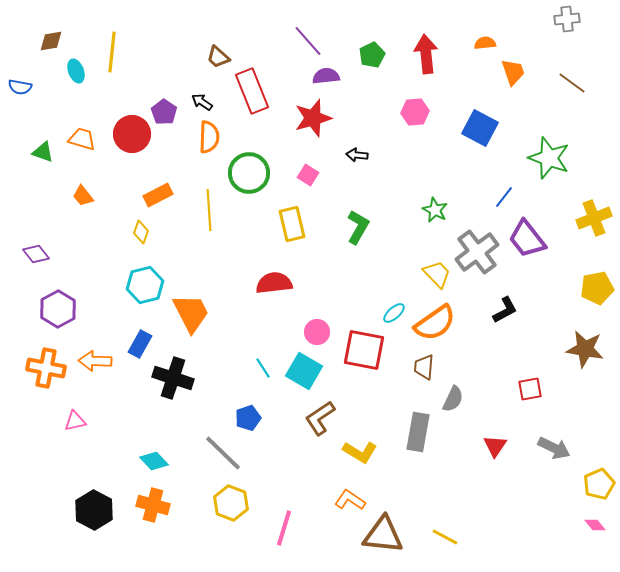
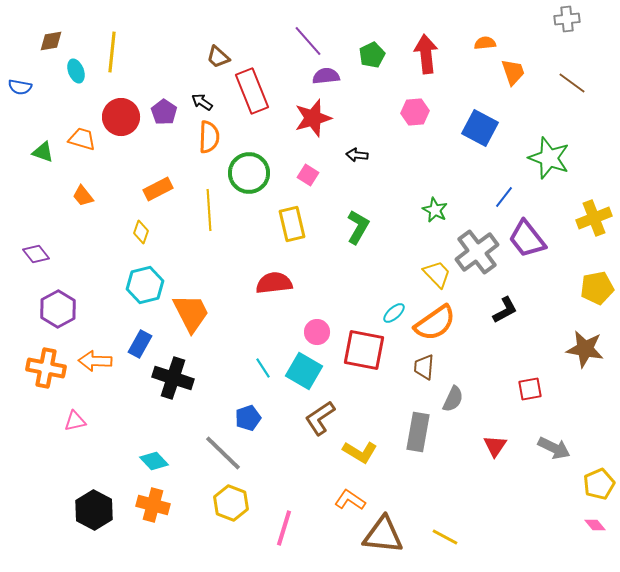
red circle at (132, 134): moved 11 px left, 17 px up
orange rectangle at (158, 195): moved 6 px up
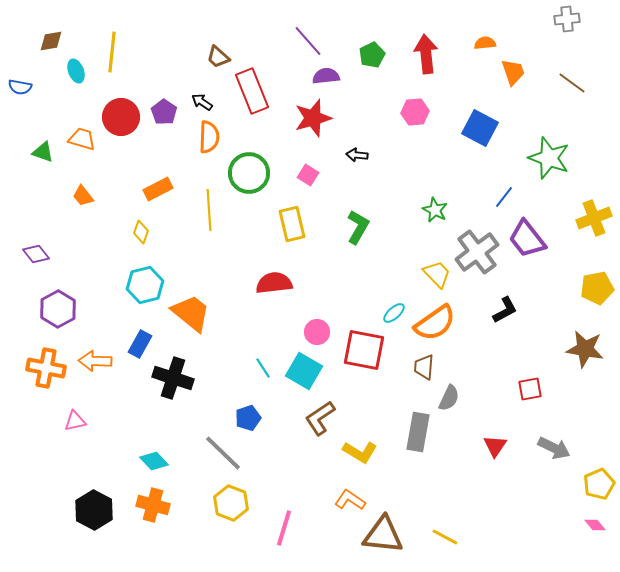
orange trapezoid at (191, 313): rotated 24 degrees counterclockwise
gray semicircle at (453, 399): moved 4 px left, 1 px up
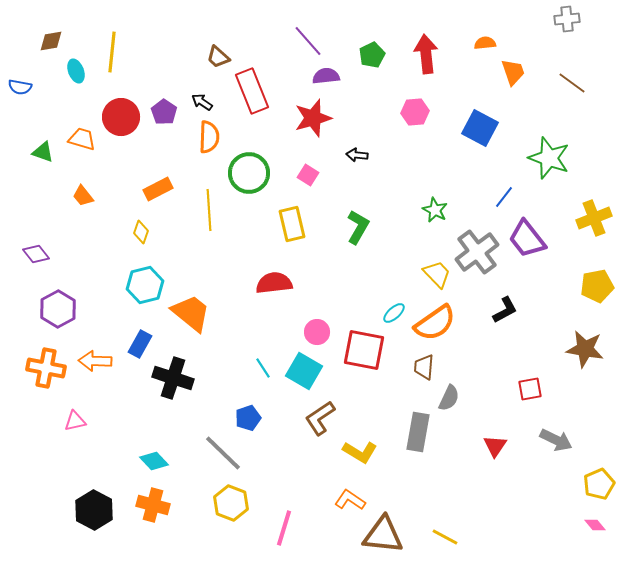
yellow pentagon at (597, 288): moved 2 px up
gray arrow at (554, 448): moved 2 px right, 8 px up
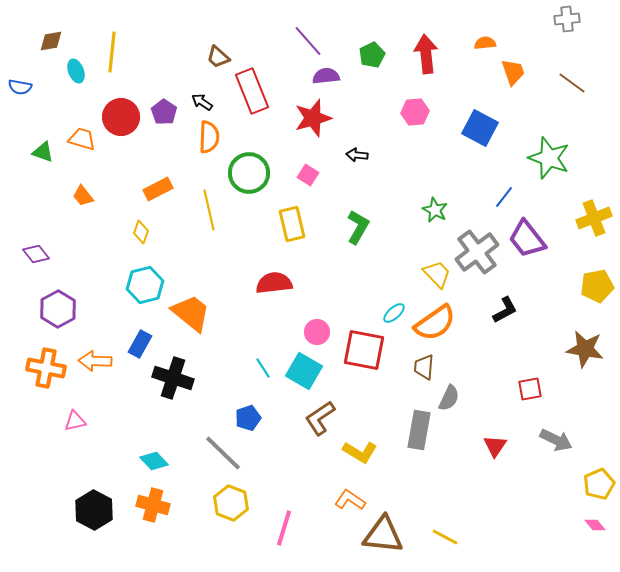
yellow line at (209, 210): rotated 9 degrees counterclockwise
gray rectangle at (418, 432): moved 1 px right, 2 px up
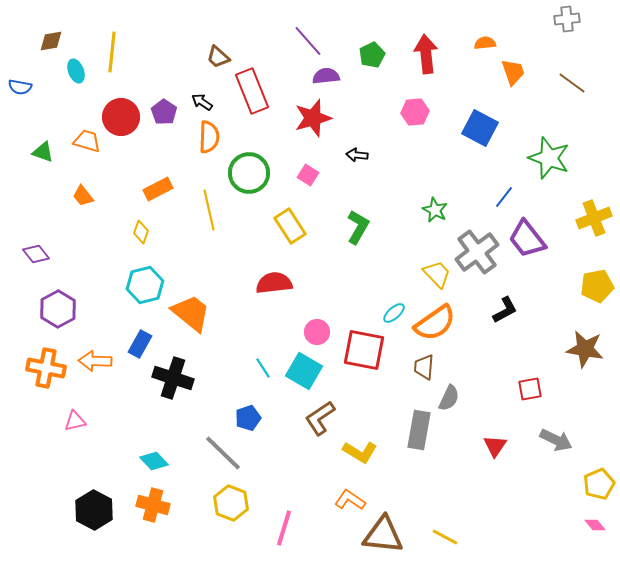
orange trapezoid at (82, 139): moved 5 px right, 2 px down
yellow rectangle at (292, 224): moved 2 px left, 2 px down; rotated 20 degrees counterclockwise
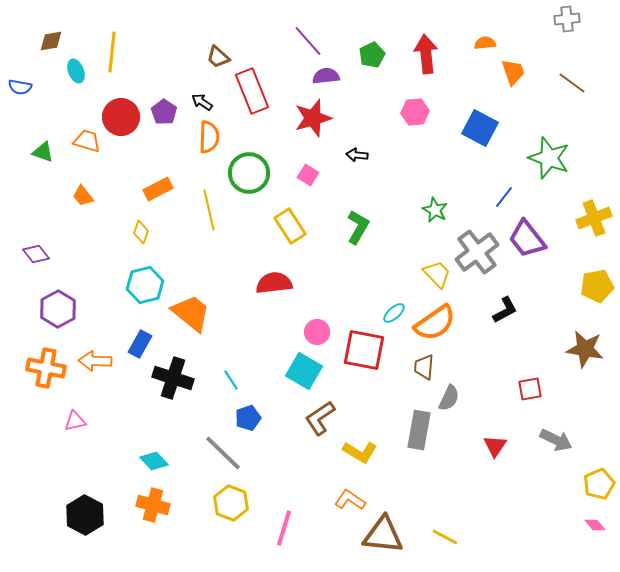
cyan line at (263, 368): moved 32 px left, 12 px down
black hexagon at (94, 510): moved 9 px left, 5 px down
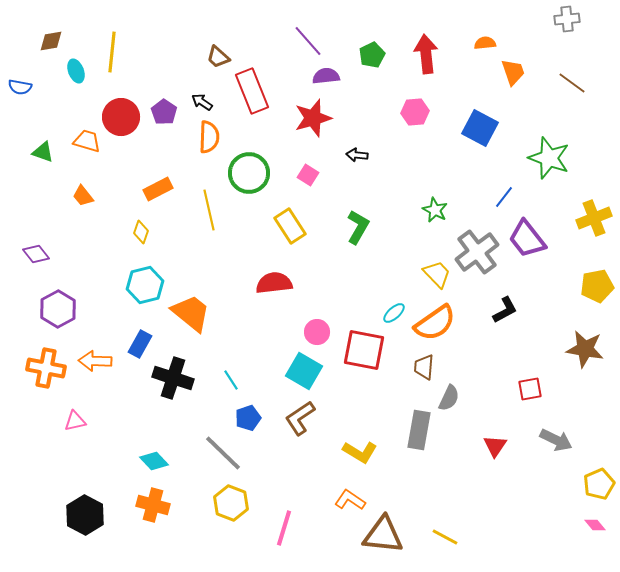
brown L-shape at (320, 418): moved 20 px left
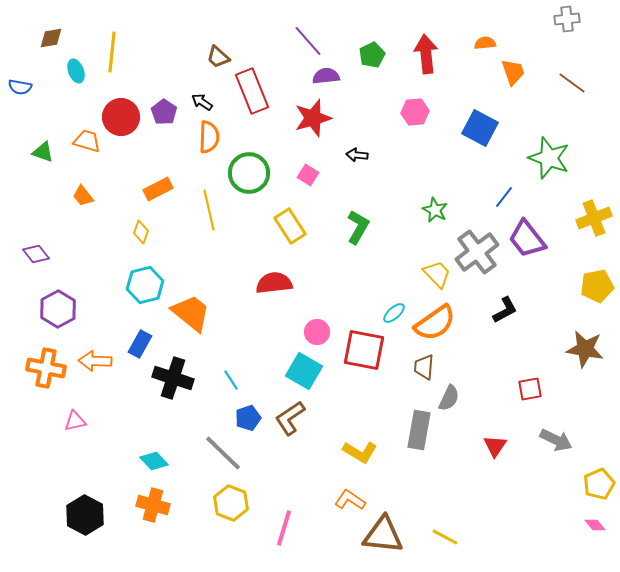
brown diamond at (51, 41): moved 3 px up
brown L-shape at (300, 418): moved 10 px left
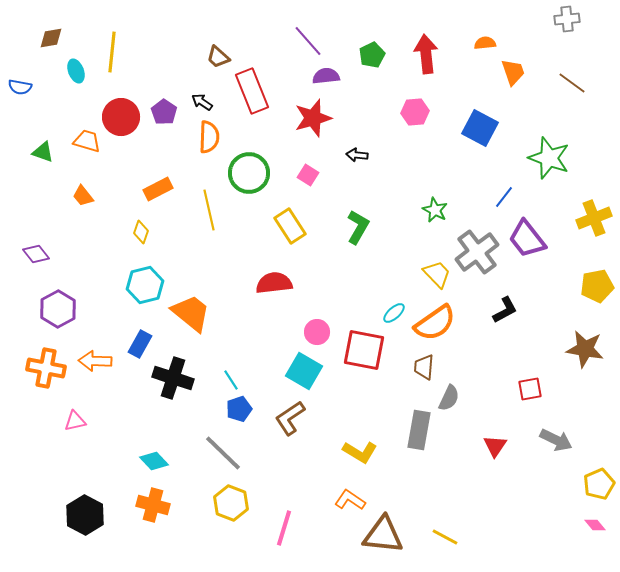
blue pentagon at (248, 418): moved 9 px left, 9 px up
